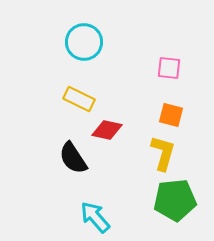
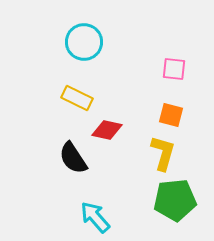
pink square: moved 5 px right, 1 px down
yellow rectangle: moved 2 px left, 1 px up
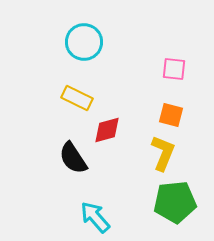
red diamond: rotated 28 degrees counterclockwise
yellow L-shape: rotated 6 degrees clockwise
green pentagon: moved 2 px down
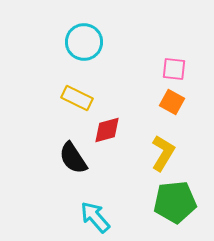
orange square: moved 1 px right, 13 px up; rotated 15 degrees clockwise
yellow L-shape: rotated 9 degrees clockwise
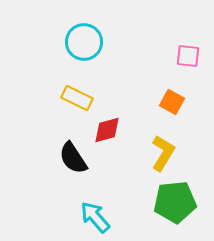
pink square: moved 14 px right, 13 px up
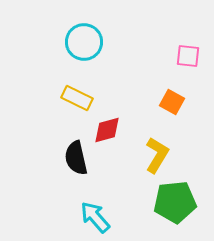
yellow L-shape: moved 6 px left, 2 px down
black semicircle: moved 3 px right; rotated 20 degrees clockwise
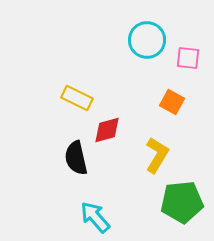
cyan circle: moved 63 px right, 2 px up
pink square: moved 2 px down
green pentagon: moved 7 px right
